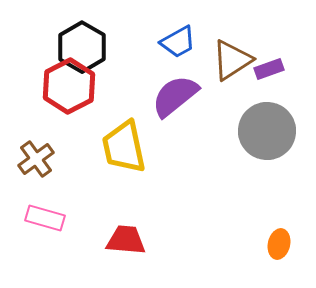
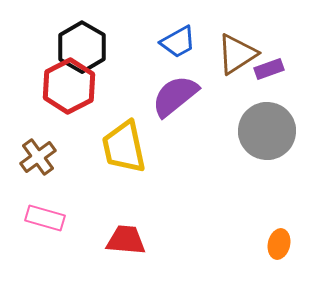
brown triangle: moved 5 px right, 6 px up
brown cross: moved 2 px right, 2 px up
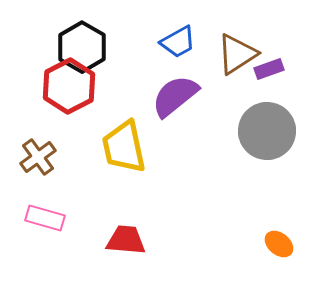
orange ellipse: rotated 64 degrees counterclockwise
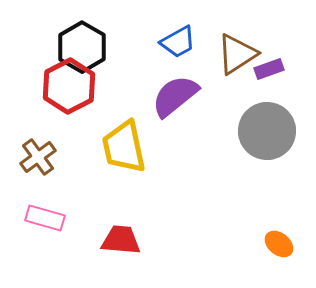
red trapezoid: moved 5 px left
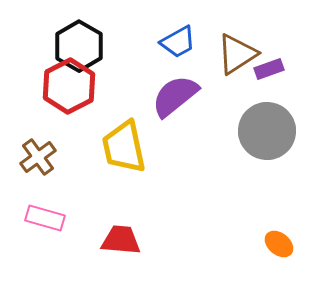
black hexagon: moved 3 px left, 1 px up
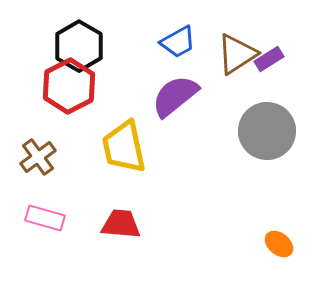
purple rectangle: moved 10 px up; rotated 12 degrees counterclockwise
red trapezoid: moved 16 px up
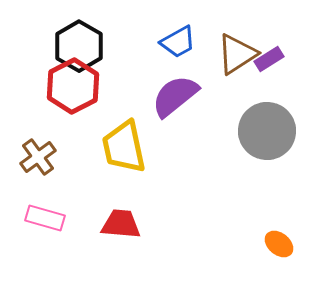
red hexagon: moved 4 px right
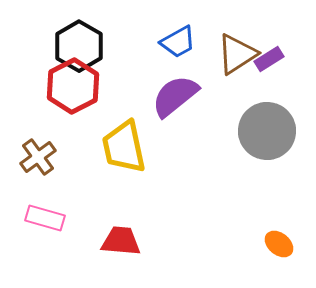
red trapezoid: moved 17 px down
